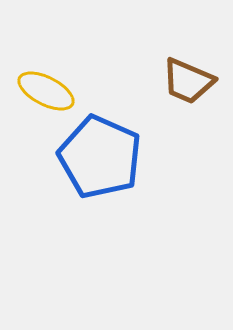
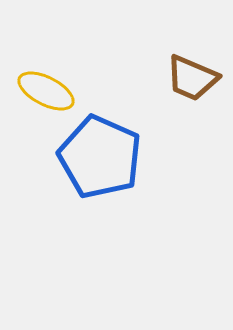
brown trapezoid: moved 4 px right, 3 px up
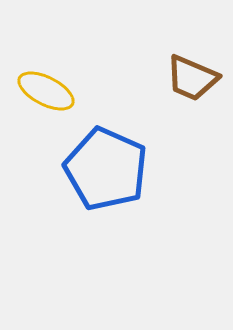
blue pentagon: moved 6 px right, 12 px down
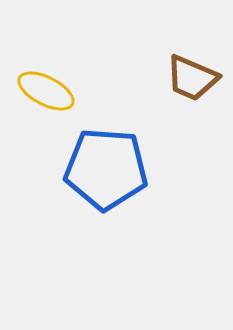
blue pentagon: rotated 20 degrees counterclockwise
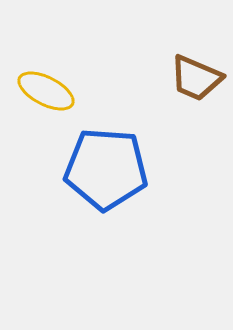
brown trapezoid: moved 4 px right
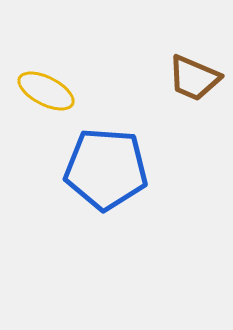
brown trapezoid: moved 2 px left
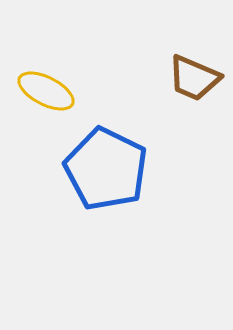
blue pentagon: rotated 22 degrees clockwise
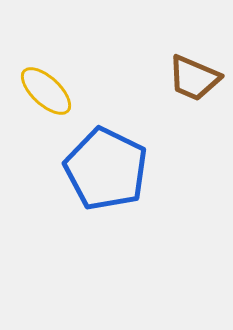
yellow ellipse: rotated 16 degrees clockwise
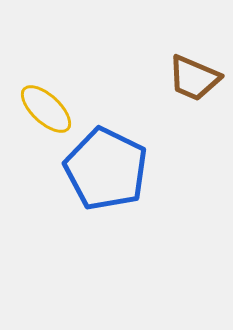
yellow ellipse: moved 18 px down
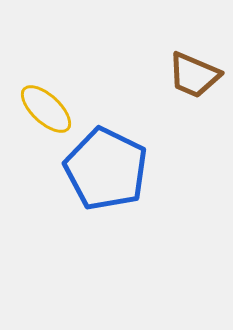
brown trapezoid: moved 3 px up
